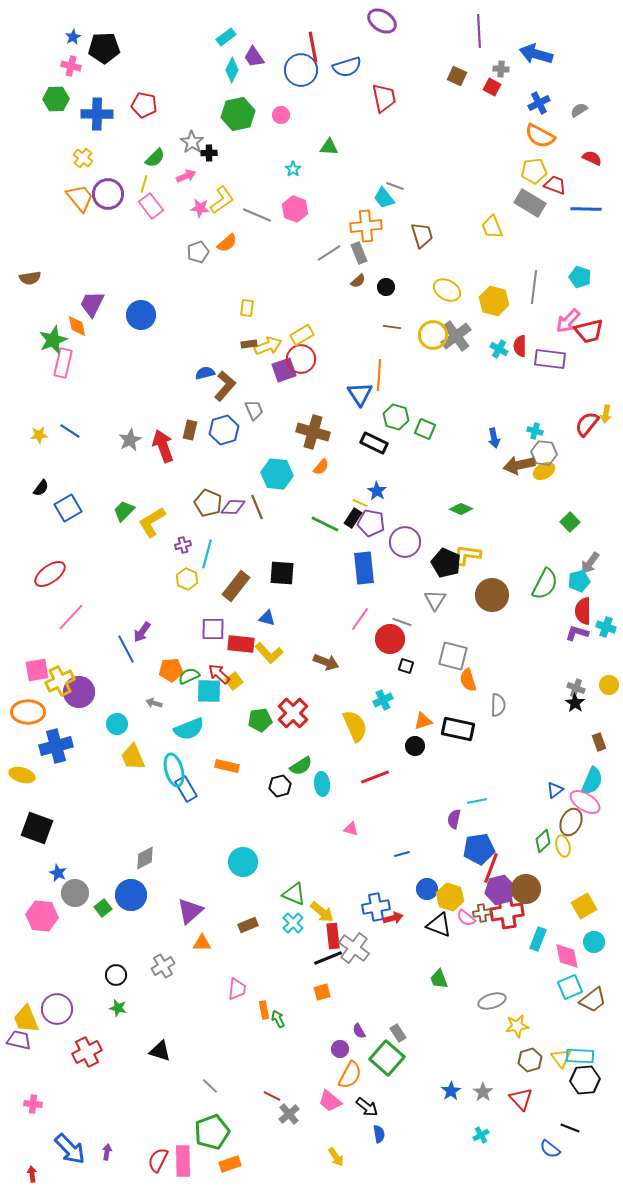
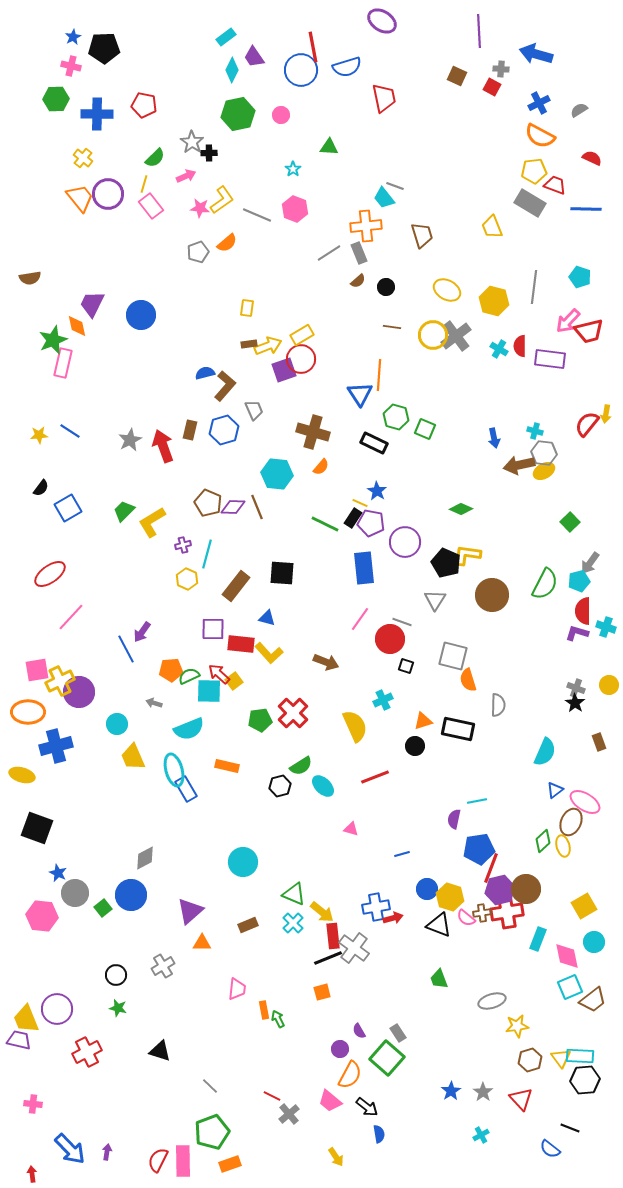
cyan semicircle at (592, 781): moved 47 px left, 29 px up
cyan ellipse at (322, 784): moved 1 px right, 2 px down; rotated 40 degrees counterclockwise
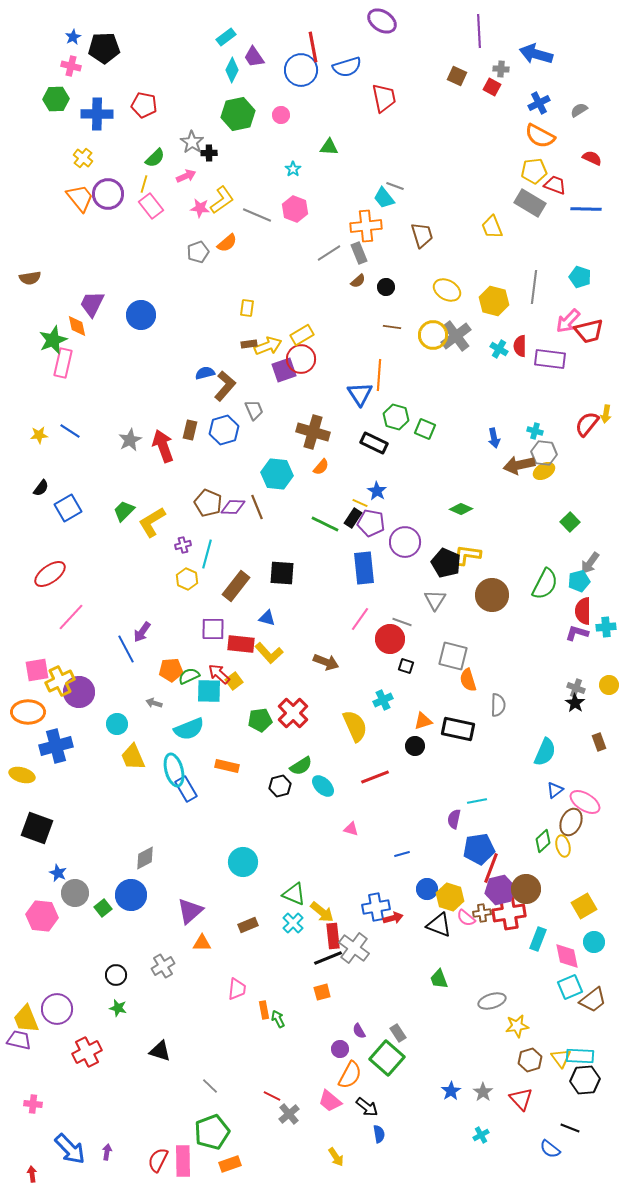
cyan cross at (606, 627): rotated 24 degrees counterclockwise
red cross at (507, 912): moved 2 px right, 1 px down
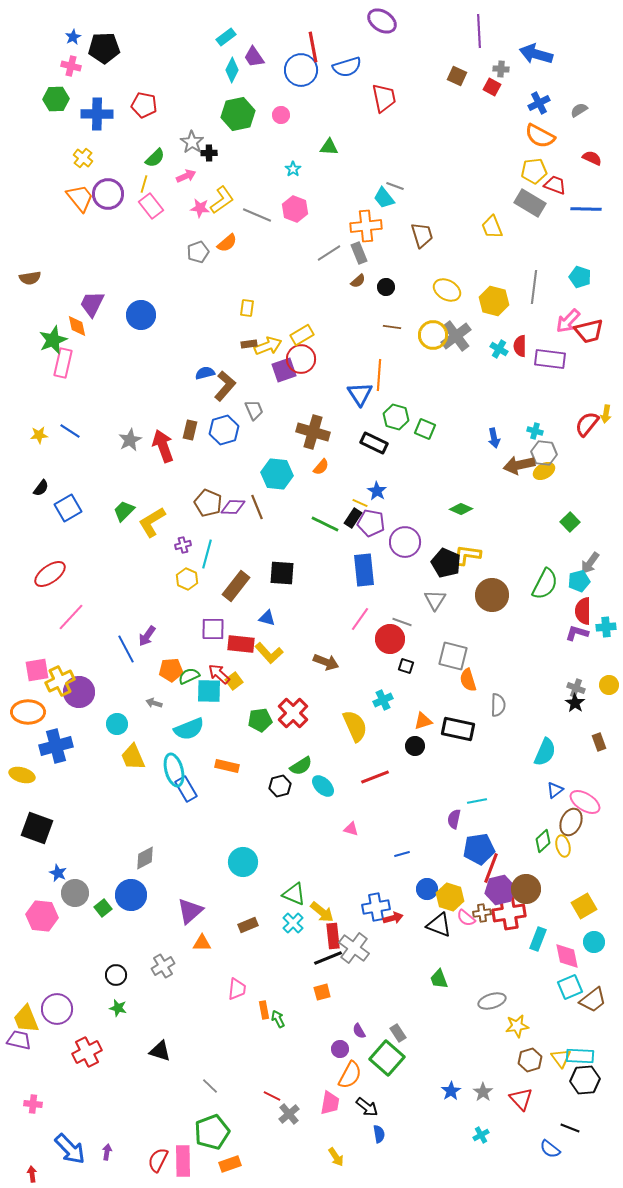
blue rectangle at (364, 568): moved 2 px down
purple arrow at (142, 632): moved 5 px right, 4 px down
pink trapezoid at (330, 1101): moved 2 px down; rotated 120 degrees counterclockwise
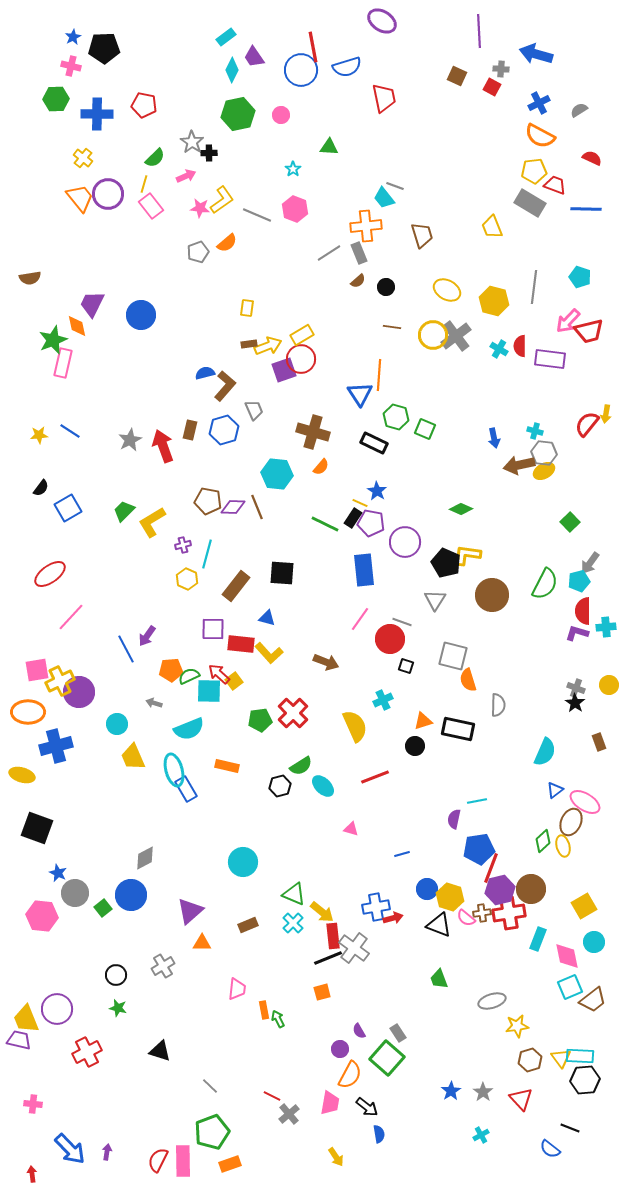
brown pentagon at (208, 503): moved 2 px up; rotated 12 degrees counterclockwise
brown circle at (526, 889): moved 5 px right
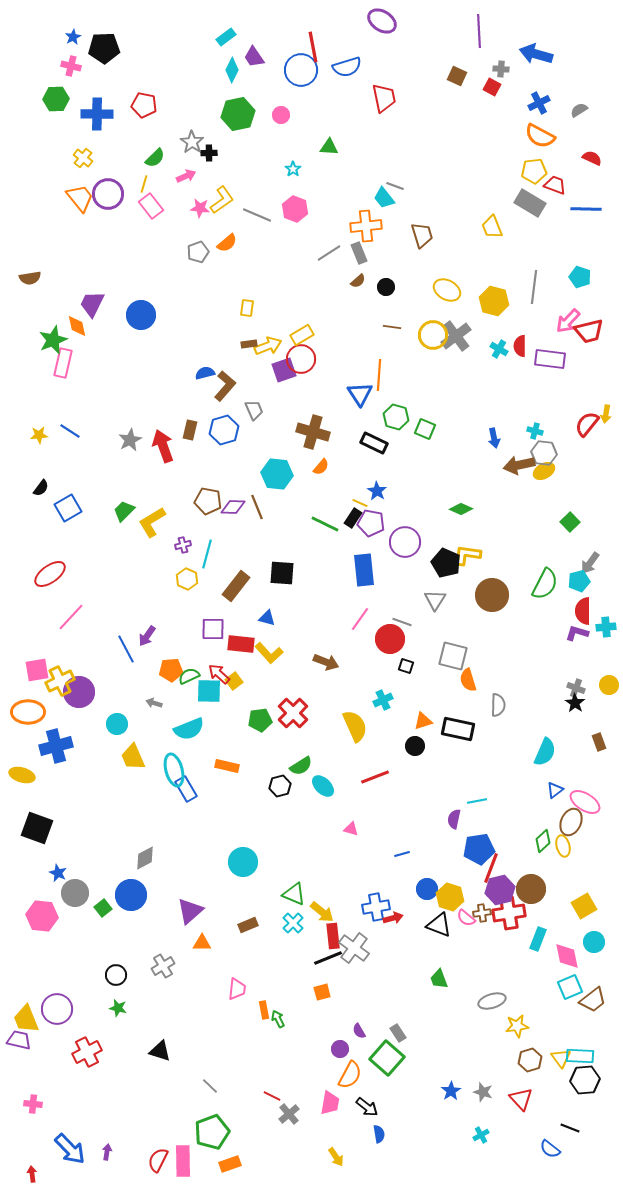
gray star at (483, 1092): rotated 18 degrees counterclockwise
